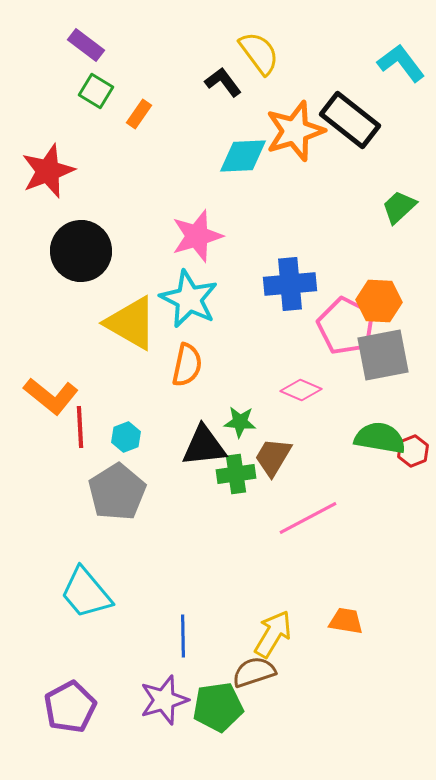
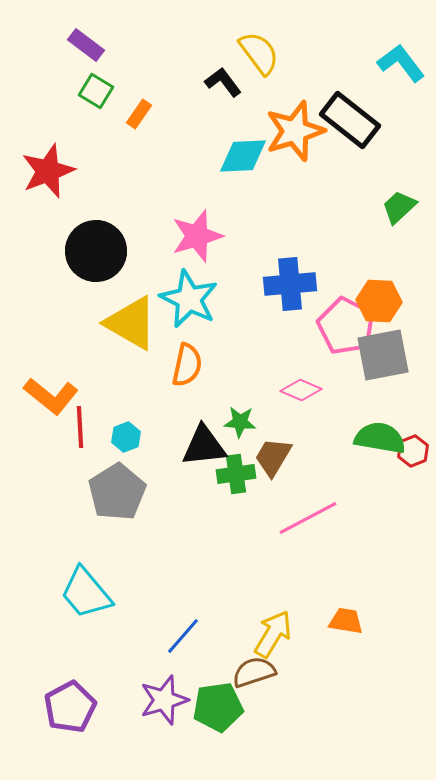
black circle: moved 15 px right
blue line: rotated 42 degrees clockwise
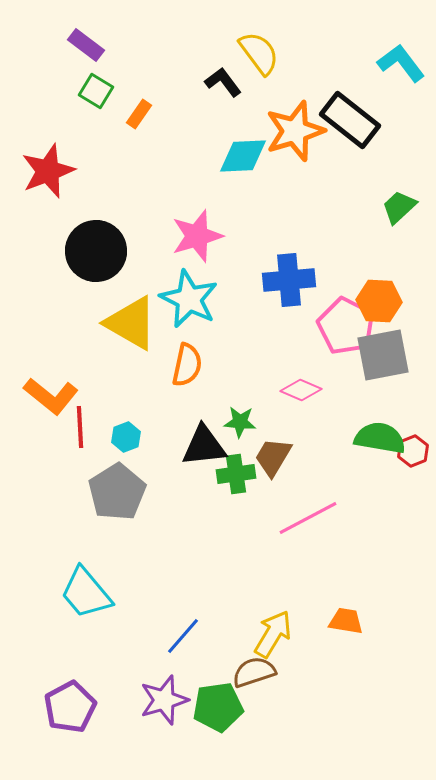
blue cross: moved 1 px left, 4 px up
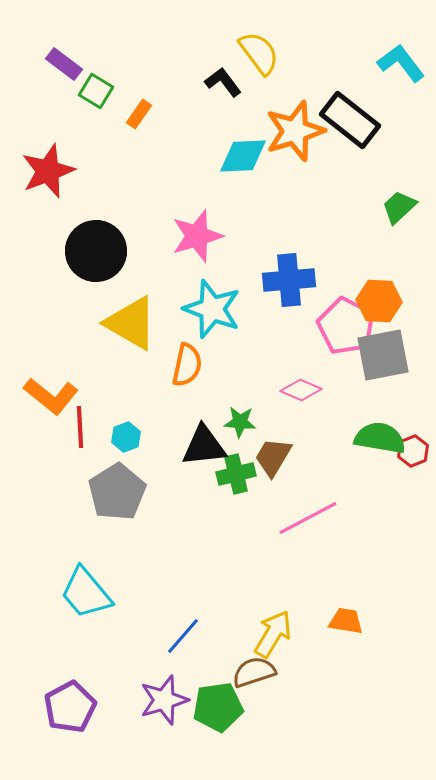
purple rectangle: moved 22 px left, 19 px down
cyan star: moved 23 px right, 10 px down; rotated 6 degrees counterclockwise
green cross: rotated 6 degrees counterclockwise
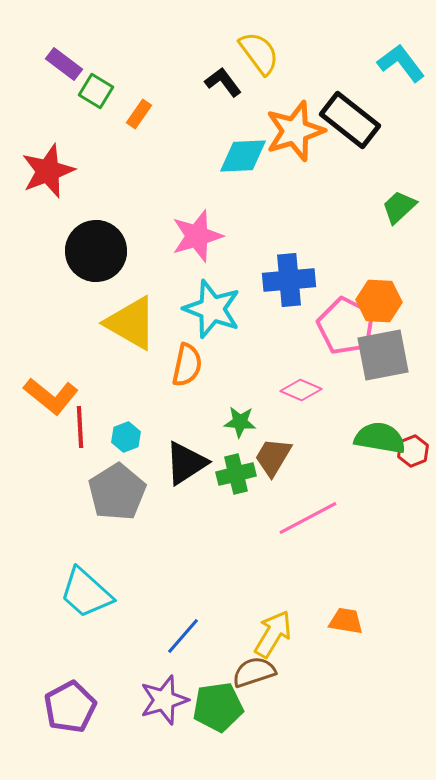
black triangle: moved 18 px left, 17 px down; rotated 27 degrees counterclockwise
cyan trapezoid: rotated 8 degrees counterclockwise
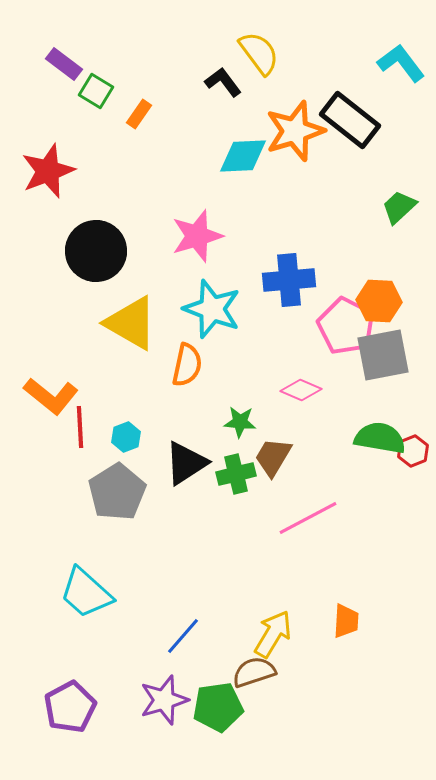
orange trapezoid: rotated 84 degrees clockwise
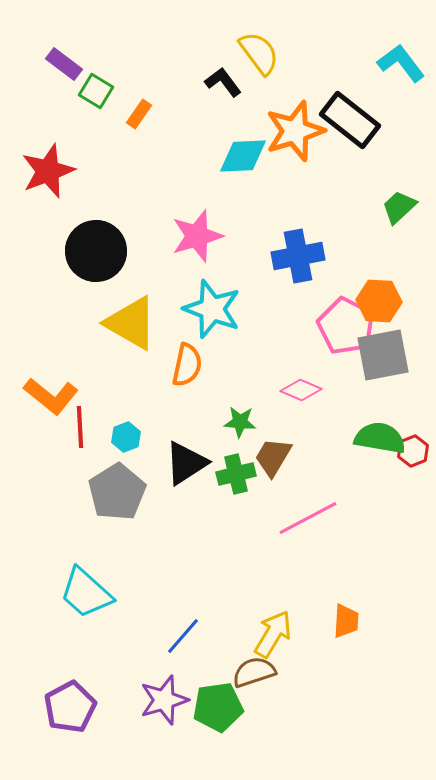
blue cross: moved 9 px right, 24 px up; rotated 6 degrees counterclockwise
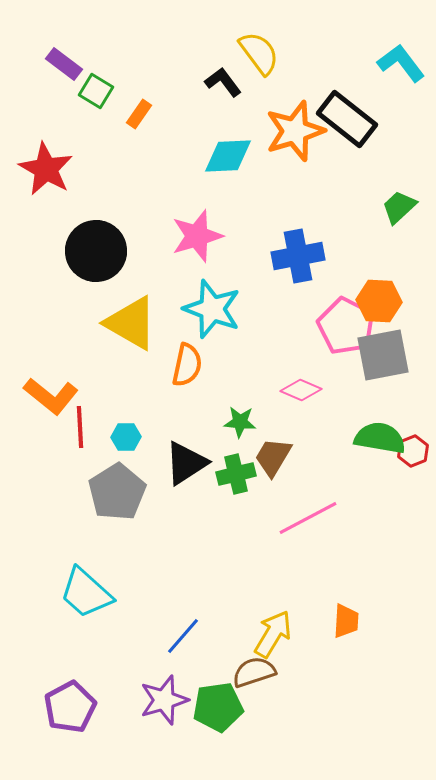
black rectangle: moved 3 px left, 1 px up
cyan diamond: moved 15 px left
red star: moved 2 px left, 2 px up; rotated 22 degrees counterclockwise
cyan hexagon: rotated 20 degrees clockwise
